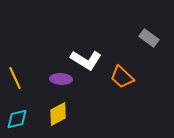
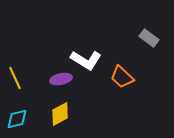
purple ellipse: rotated 15 degrees counterclockwise
yellow diamond: moved 2 px right
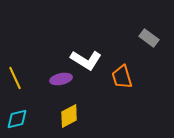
orange trapezoid: rotated 30 degrees clockwise
yellow diamond: moved 9 px right, 2 px down
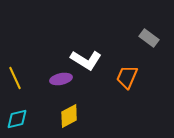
orange trapezoid: moved 5 px right; rotated 40 degrees clockwise
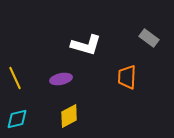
white L-shape: moved 15 px up; rotated 16 degrees counterclockwise
orange trapezoid: rotated 20 degrees counterclockwise
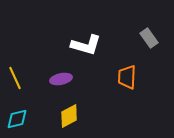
gray rectangle: rotated 18 degrees clockwise
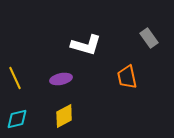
orange trapezoid: rotated 15 degrees counterclockwise
yellow diamond: moved 5 px left
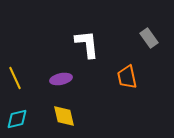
white L-shape: moved 1 px right, 1 px up; rotated 112 degrees counterclockwise
yellow diamond: rotated 75 degrees counterclockwise
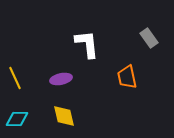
cyan diamond: rotated 15 degrees clockwise
